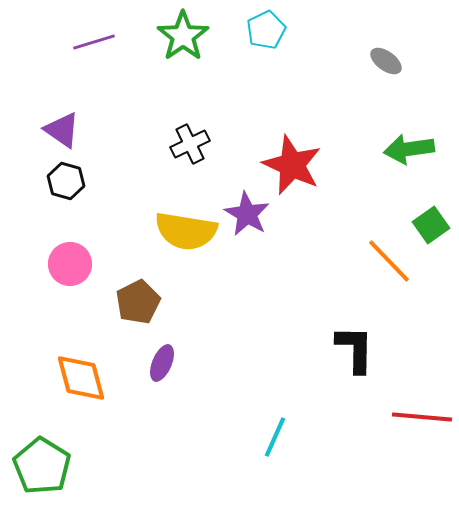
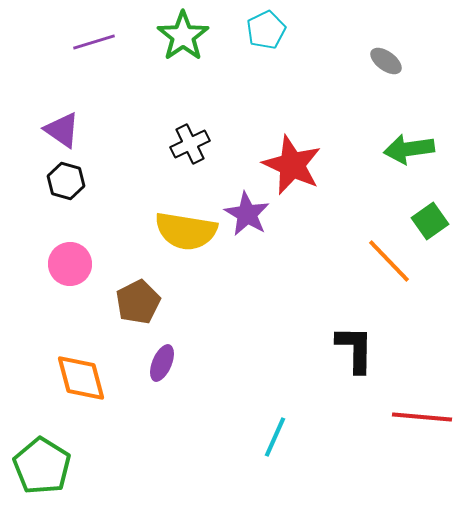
green square: moved 1 px left, 4 px up
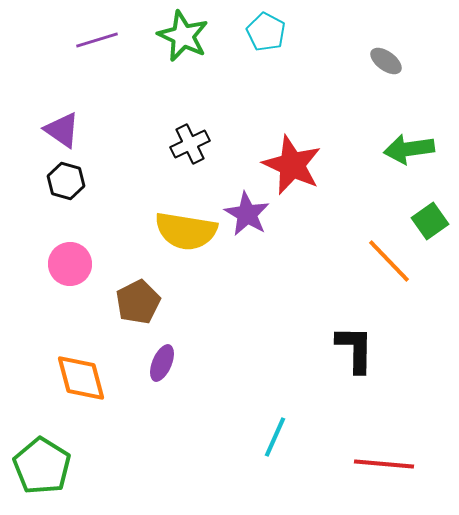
cyan pentagon: moved 2 px down; rotated 18 degrees counterclockwise
green star: rotated 12 degrees counterclockwise
purple line: moved 3 px right, 2 px up
red line: moved 38 px left, 47 px down
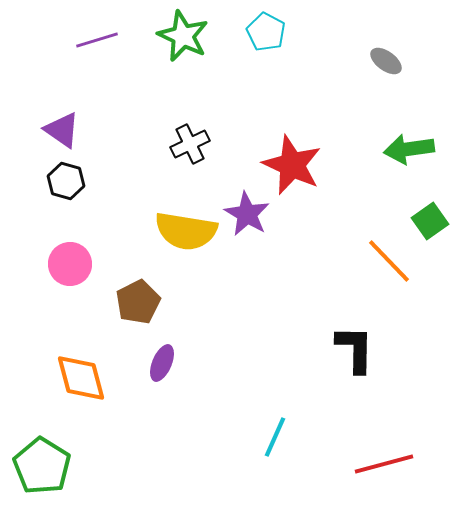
red line: rotated 20 degrees counterclockwise
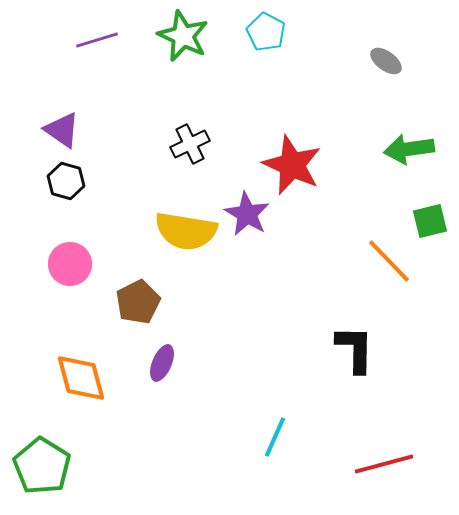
green square: rotated 21 degrees clockwise
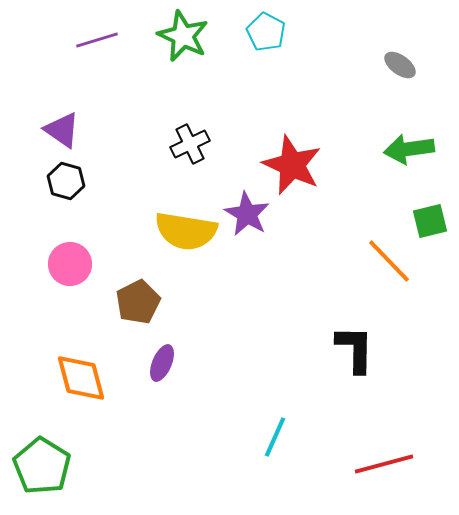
gray ellipse: moved 14 px right, 4 px down
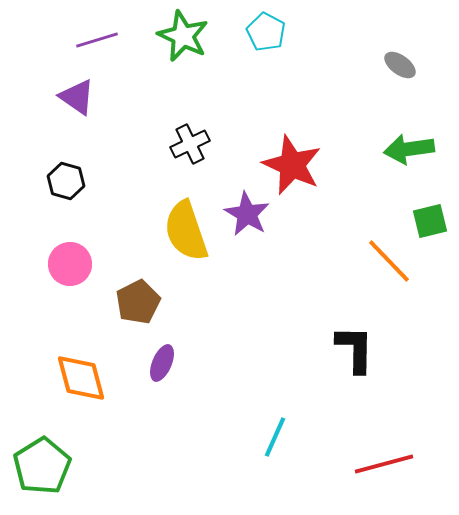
purple triangle: moved 15 px right, 33 px up
yellow semicircle: rotated 62 degrees clockwise
green pentagon: rotated 8 degrees clockwise
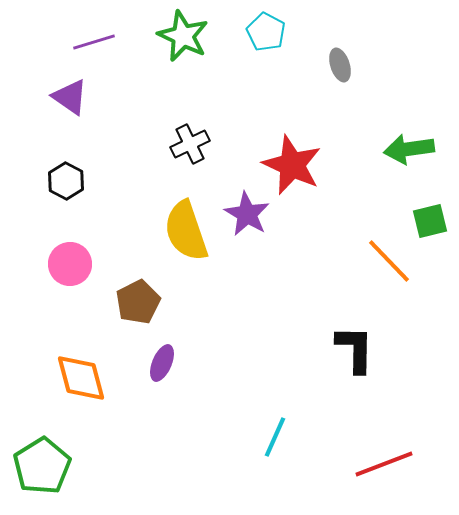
purple line: moved 3 px left, 2 px down
gray ellipse: moved 60 px left; rotated 36 degrees clockwise
purple triangle: moved 7 px left
black hexagon: rotated 12 degrees clockwise
red line: rotated 6 degrees counterclockwise
